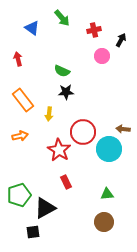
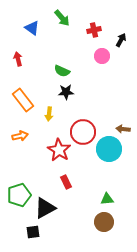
green triangle: moved 5 px down
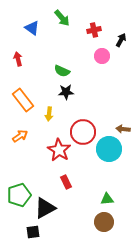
orange arrow: rotated 21 degrees counterclockwise
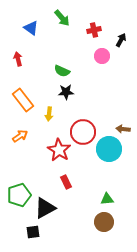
blue triangle: moved 1 px left
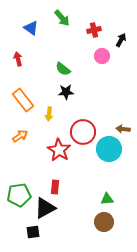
green semicircle: moved 1 px right, 2 px up; rotated 14 degrees clockwise
red rectangle: moved 11 px left, 5 px down; rotated 32 degrees clockwise
green pentagon: rotated 10 degrees clockwise
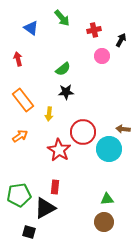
green semicircle: rotated 77 degrees counterclockwise
black square: moved 4 px left; rotated 24 degrees clockwise
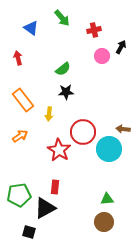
black arrow: moved 7 px down
red arrow: moved 1 px up
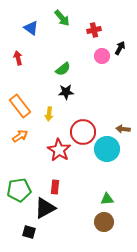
black arrow: moved 1 px left, 1 px down
orange rectangle: moved 3 px left, 6 px down
cyan circle: moved 2 px left
green pentagon: moved 5 px up
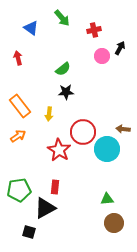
orange arrow: moved 2 px left
brown circle: moved 10 px right, 1 px down
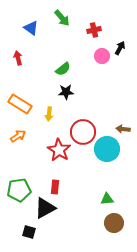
orange rectangle: moved 2 px up; rotated 20 degrees counterclockwise
